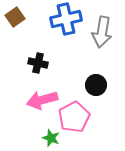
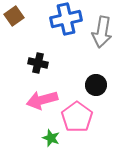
brown square: moved 1 px left, 1 px up
pink pentagon: moved 3 px right; rotated 8 degrees counterclockwise
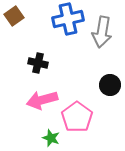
blue cross: moved 2 px right
black circle: moved 14 px right
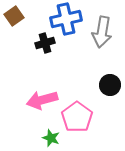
blue cross: moved 2 px left
black cross: moved 7 px right, 20 px up; rotated 30 degrees counterclockwise
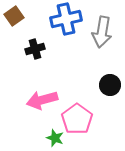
black cross: moved 10 px left, 6 px down
pink pentagon: moved 2 px down
green star: moved 4 px right
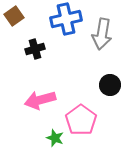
gray arrow: moved 2 px down
pink arrow: moved 2 px left
pink pentagon: moved 4 px right, 1 px down
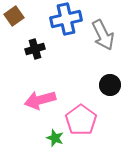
gray arrow: moved 1 px right, 1 px down; rotated 36 degrees counterclockwise
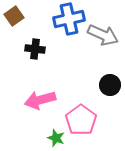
blue cross: moved 3 px right
gray arrow: rotated 40 degrees counterclockwise
black cross: rotated 24 degrees clockwise
green star: moved 1 px right
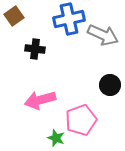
pink pentagon: rotated 16 degrees clockwise
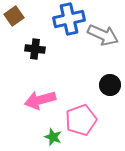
green star: moved 3 px left, 1 px up
